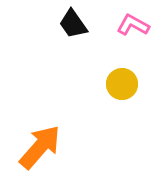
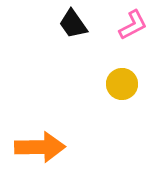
pink L-shape: rotated 124 degrees clockwise
orange arrow: rotated 48 degrees clockwise
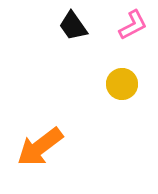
black trapezoid: moved 2 px down
orange arrow: rotated 144 degrees clockwise
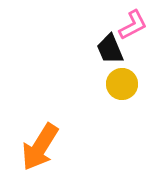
black trapezoid: moved 37 px right, 23 px down; rotated 12 degrees clockwise
orange arrow: rotated 21 degrees counterclockwise
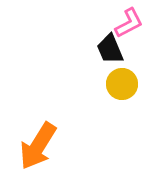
pink L-shape: moved 4 px left, 2 px up
orange arrow: moved 2 px left, 1 px up
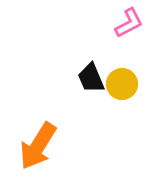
black trapezoid: moved 19 px left, 29 px down
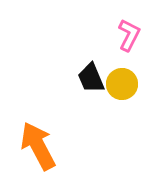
pink L-shape: moved 12 px down; rotated 36 degrees counterclockwise
orange arrow: rotated 120 degrees clockwise
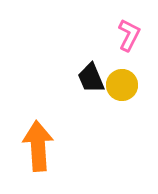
yellow circle: moved 1 px down
orange arrow: rotated 24 degrees clockwise
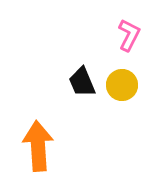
black trapezoid: moved 9 px left, 4 px down
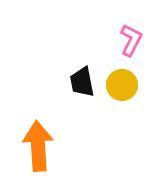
pink L-shape: moved 2 px right, 5 px down
black trapezoid: rotated 12 degrees clockwise
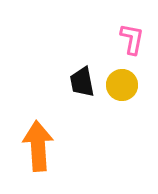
pink L-shape: moved 1 px right, 1 px up; rotated 16 degrees counterclockwise
